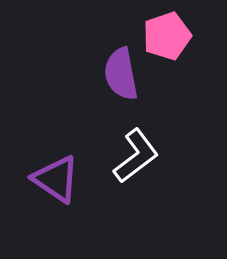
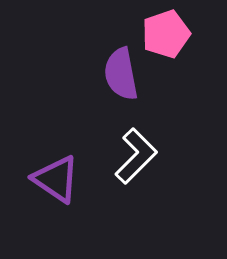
pink pentagon: moved 1 px left, 2 px up
white L-shape: rotated 8 degrees counterclockwise
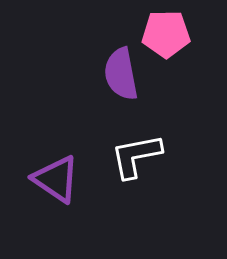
pink pentagon: rotated 18 degrees clockwise
white L-shape: rotated 146 degrees counterclockwise
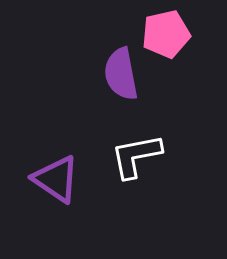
pink pentagon: rotated 12 degrees counterclockwise
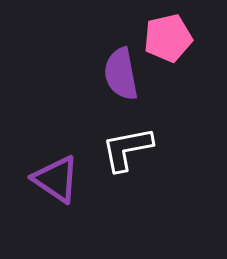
pink pentagon: moved 2 px right, 4 px down
white L-shape: moved 9 px left, 7 px up
